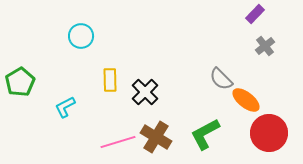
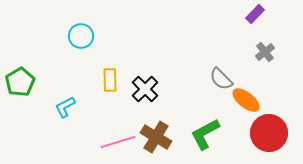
gray cross: moved 6 px down
black cross: moved 3 px up
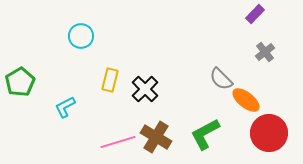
yellow rectangle: rotated 15 degrees clockwise
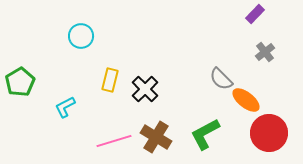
pink line: moved 4 px left, 1 px up
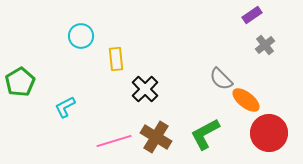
purple rectangle: moved 3 px left, 1 px down; rotated 12 degrees clockwise
gray cross: moved 7 px up
yellow rectangle: moved 6 px right, 21 px up; rotated 20 degrees counterclockwise
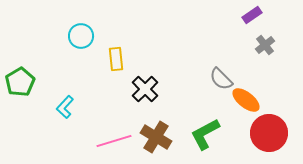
cyan L-shape: rotated 20 degrees counterclockwise
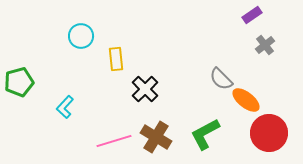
green pentagon: moved 1 px left; rotated 16 degrees clockwise
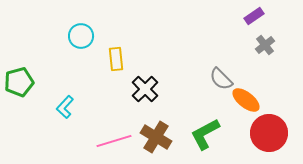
purple rectangle: moved 2 px right, 1 px down
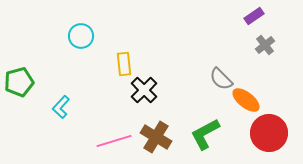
yellow rectangle: moved 8 px right, 5 px down
black cross: moved 1 px left, 1 px down
cyan L-shape: moved 4 px left
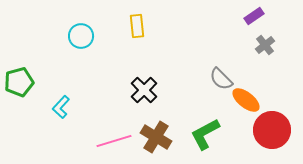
yellow rectangle: moved 13 px right, 38 px up
red circle: moved 3 px right, 3 px up
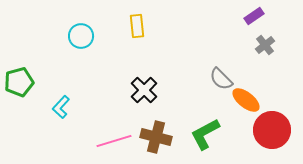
brown cross: rotated 16 degrees counterclockwise
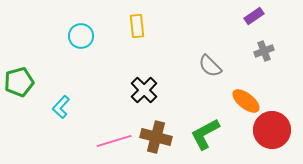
gray cross: moved 1 px left, 6 px down; rotated 18 degrees clockwise
gray semicircle: moved 11 px left, 13 px up
orange ellipse: moved 1 px down
